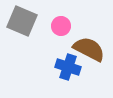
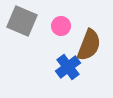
brown semicircle: moved 4 px up; rotated 84 degrees clockwise
blue cross: rotated 35 degrees clockwise
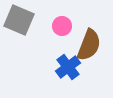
gray square: moved 3 px left, 1 px up
pink circle: moved 1 px right
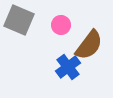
pink circle: moved 1 px left, 1 px up
brown semicircle: rotated 16 degrees clockwise
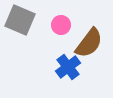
gray square: moved 1 px right
brown semicircle: moved 2 px up
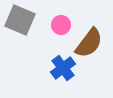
blue cross: moved 5 px left, 1 px down
